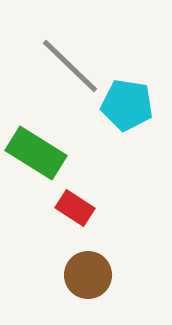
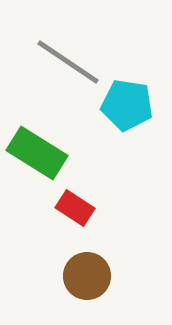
gray line: moved 2 px left, 4 px up; rotated 10 degrees counterclockwise
green rectangle: moved 1 px right
brown circle: moved 1 px left, 1 px down
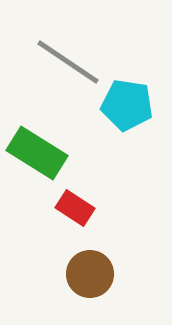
brown circle: moved 3 px right, 2 px up
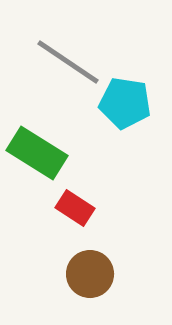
cyan pentagon: moved 2 px left, 2 px up
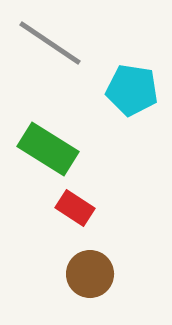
gray line: moved 18 px left, 19 px up
cyan pentagon: moved 7 px right, 13 px up
green rectangle: moved 11 px right, 4 px up
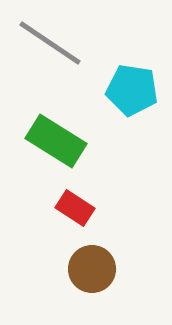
green rectangle: moved 8 px right, 8 px up
brown circle: moved 2 px right, 5 px up
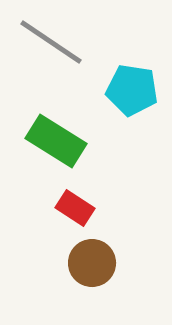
gray line: moved 1 px right, 1 px up
brown circle: moved 6 px up
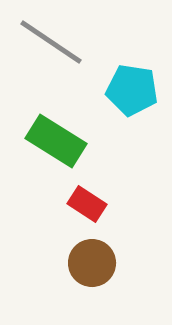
red rectangle: moved 12 px right, 4 px up
